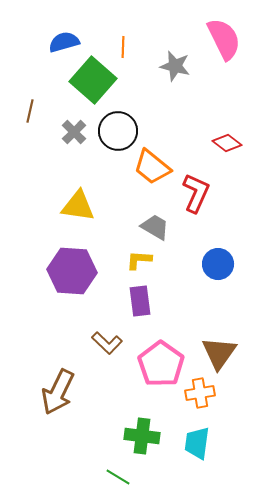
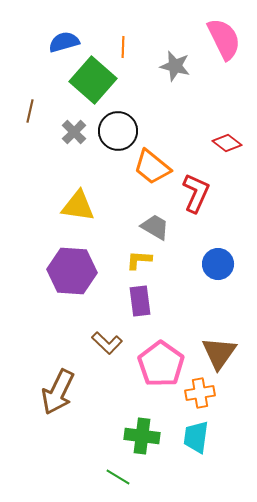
cyan trapezoid: moved 1 px left, 6 px up
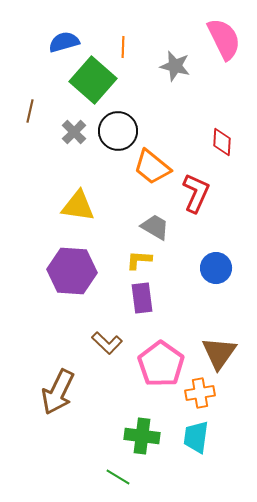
red diamond: moved 5 px left, 1 px up; rotated 56 degrees clockwise
blue circle: moved 2 px left, 4 px down
purple rectangle: moved 2 px right, 3 px up
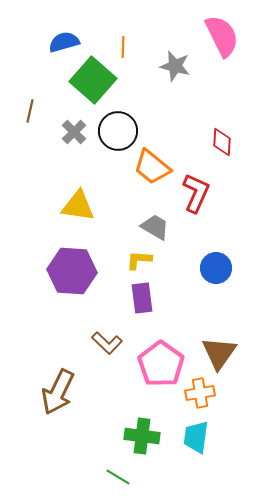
pink semicircle: moved 2 px left, 3 px up
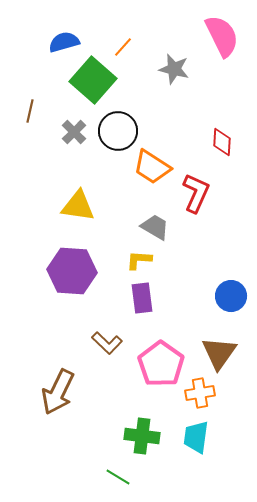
orange line: rotated 40 degrees clockwise
gray star: moved 1 px left, 3 px down
orange trapezoid: rotated 6 degrees counterclockwise
blue circle: moved 15 px right, 28 px down
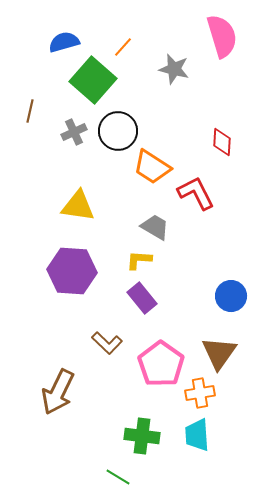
pink semicircle: rotated 9 degrees clockwise
gray cross: rotated 20 degrees clockwise
red L-shape: rotated 51 degrees counterclockwise
purple rectangle: rotated 32 degrees counterclockwise
cyan trapezoid: moved 1 px right, 2 px up; rotated 12 degrees counterclockwise
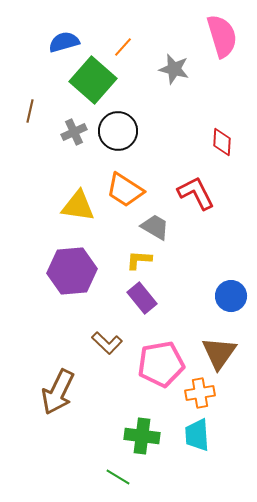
orange trapezoid: moved 27 px left, 23 px down
purple hexagon: rotated 9 degrees counterclockwise
pink pentagon: rotated 27 degrees clockwise
